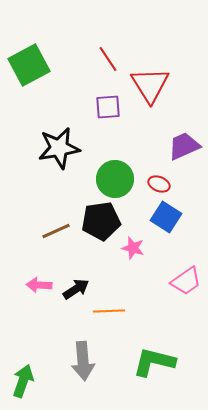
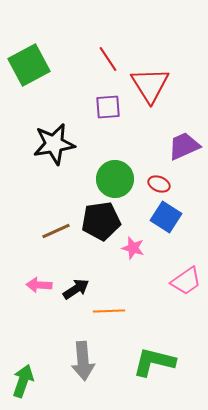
black star: moved 5 px left, 4 px up
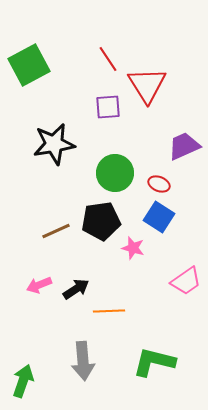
red triangle: moved 3 px left
green circle: moved 6 px up
blue square: moved 7 px left
pink arrow: rotated 25 degrees counterclockwise
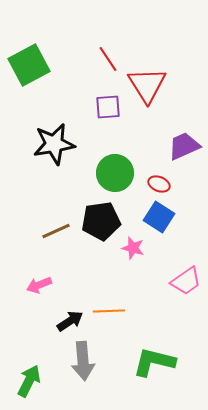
black arrow: moved 6 px left, 32 px down
green arrow: moved 6 px right; rotated 8 degrees clockwise
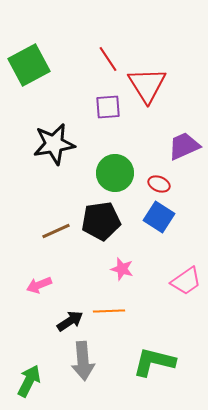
pink star: moved 11 px left, 21 px down
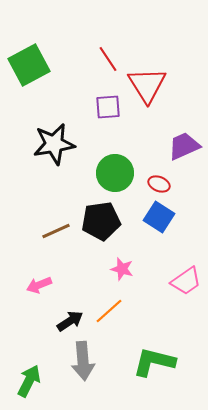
orange line: rotated 40 degrees counterclockwise
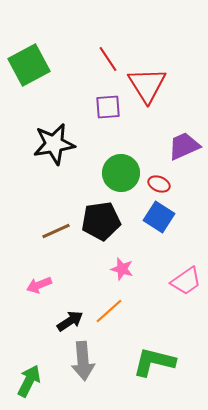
green circle: moved 6 px right
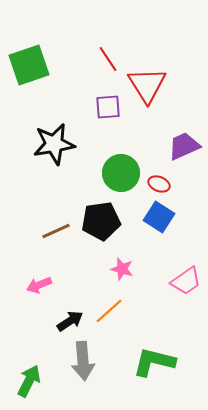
green square: rotated 9 degrees clockwise
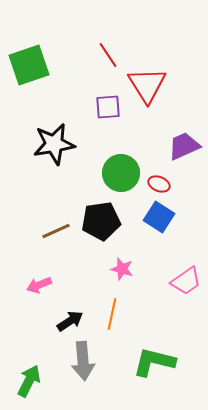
red line: moved 4 px up
orange line: moved 3 px right, 3 px down; rotated 36 degrees counterclockwise
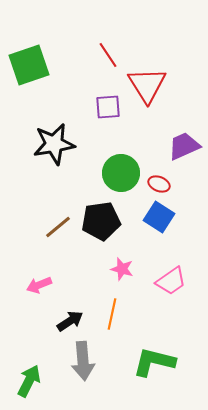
brown line: moved 2 px right, 4 px up; rotated 16 degrees counterclockwise
pink trapezoid: moved 15 px left
